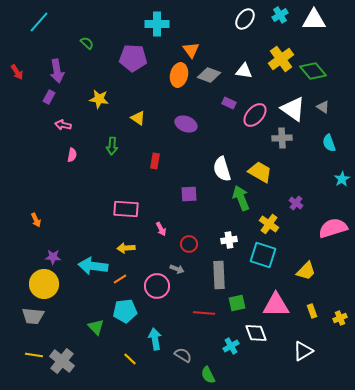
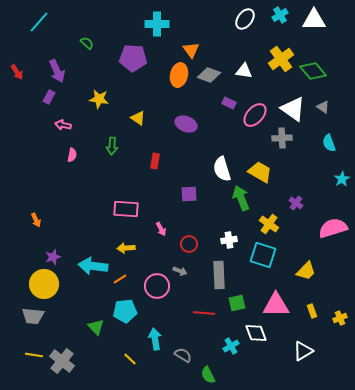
purple arrow at (57, 71): rotated 15 degrees counterclockwise
purple star at (53, 257): rotated 21 degrees counterclockwise
gray arrow at (177, 269): moved 3 px right, 2 px down
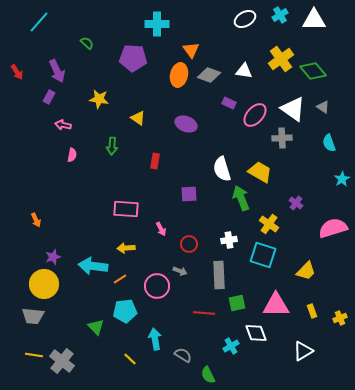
white ellipse at (245, 19): rotated 25 degrees clockwise
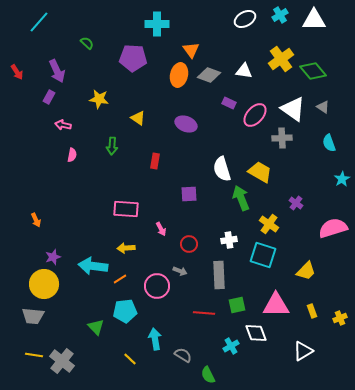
green square at (237, 303): moved 2 px down
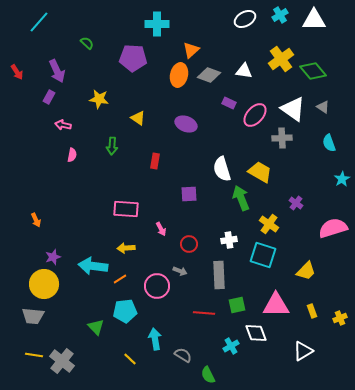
orange triangle at (191, 50): rotated 24 degrees clockwise
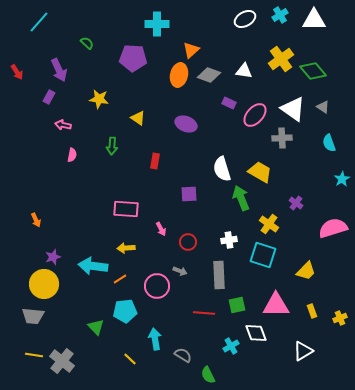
purple arrow at (57, 71): moved 2 px right, 1 px up
red circle at (189, 244): moved 1 px left, 2 px up
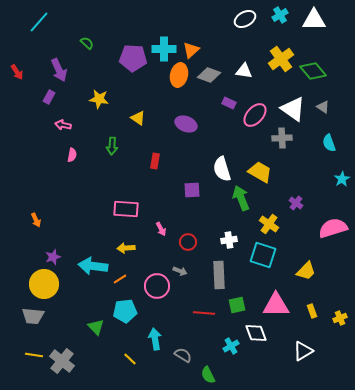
cyan cross at (157, 24): moved 7 px right, 25 px down
purple square at (189, 194): moved 3 px right, 4 px up
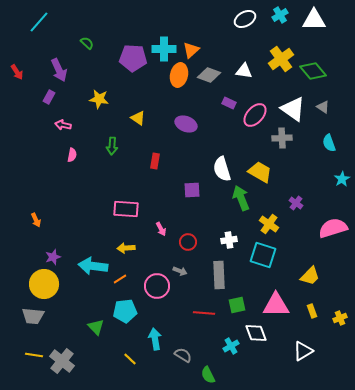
yellow trapezoid at (306, 271): moved 4 px right, 5 px down
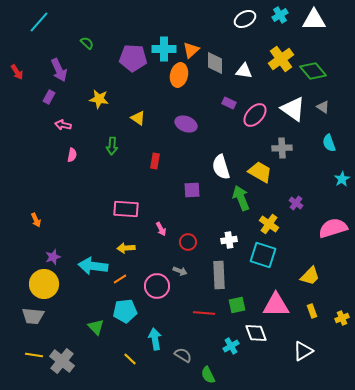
gray diamond at (209, 75): moved 6 px right, 12 px up; rotated 70 degrees clockwise
gray cross at (282, 138): moved 10 px down
white semicircle at (222, 169): moved 1 px left, 2 px up
yellow cross at (340, 318): moved 2 px right
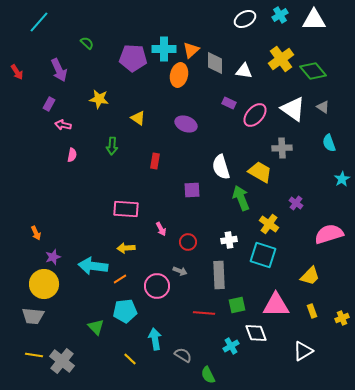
purple rectangle at (49, 97): moved 7 px down
orange arrow at (36, 220): moved 13 px down
pink semicircle at (333, 228): moved 4 px left, 6 px down
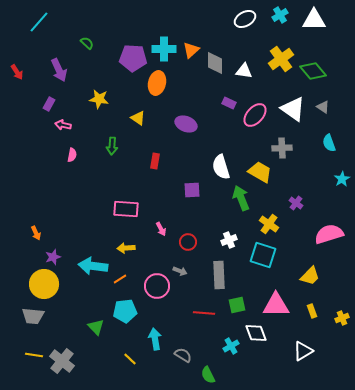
orange ellipse at (179, 75): moved 22 px left, 8 px down
white cross at (229, 240): rotated 14 degrees counterclockwise
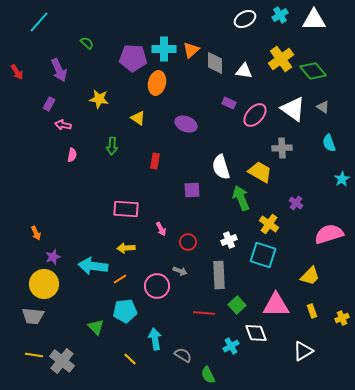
green square at (237, 305): rotated 30 degrees counterclockwise
